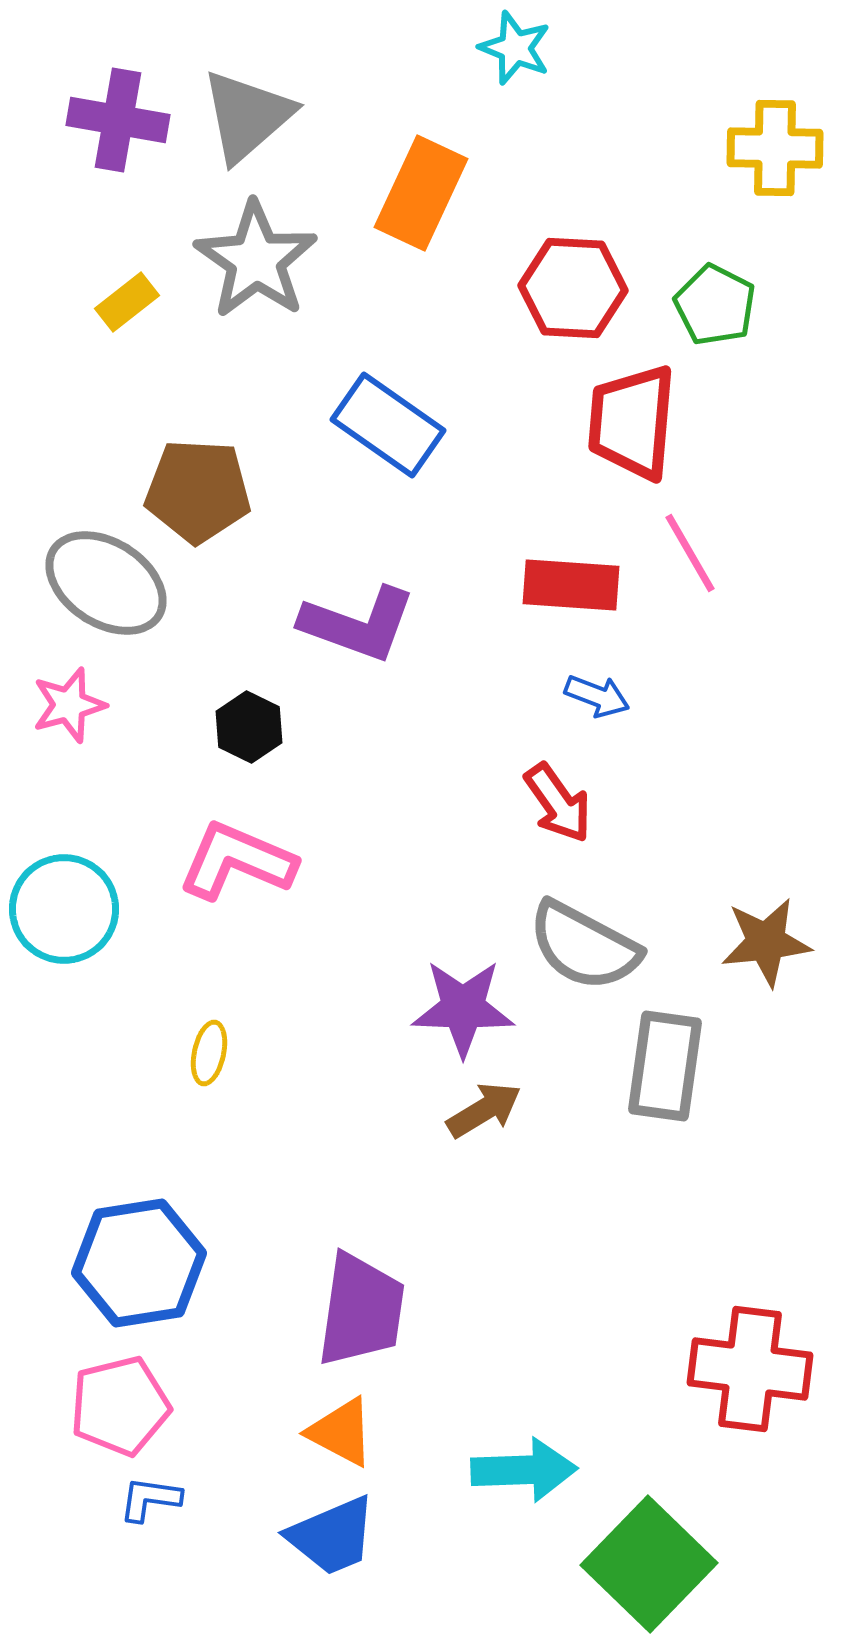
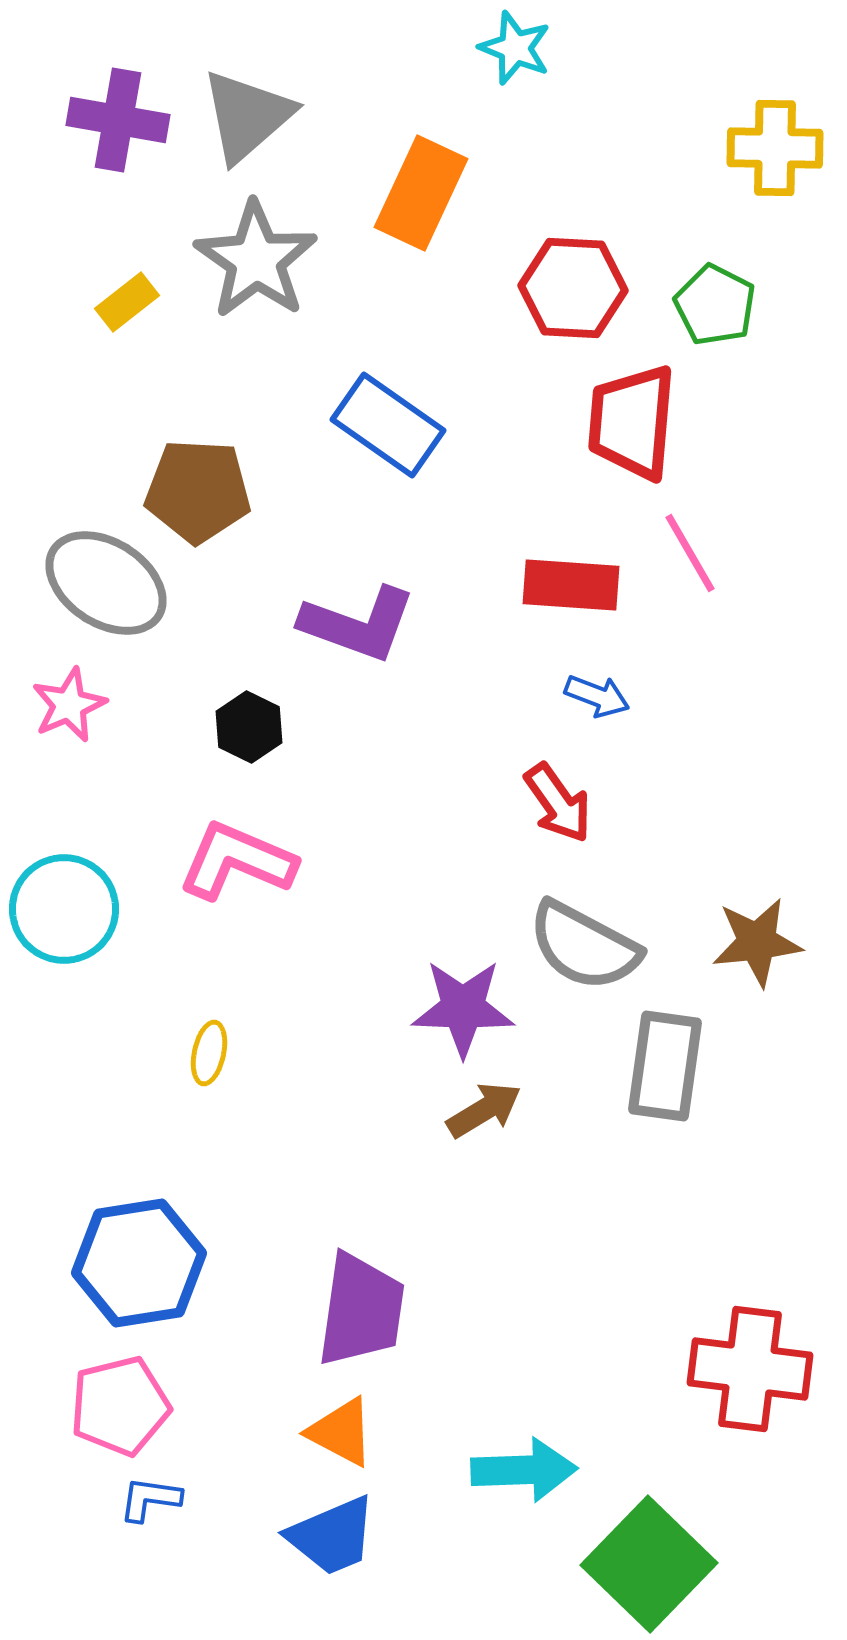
pink star: rotated 8 degrees counterclockwise
brown star: moved 9 px left
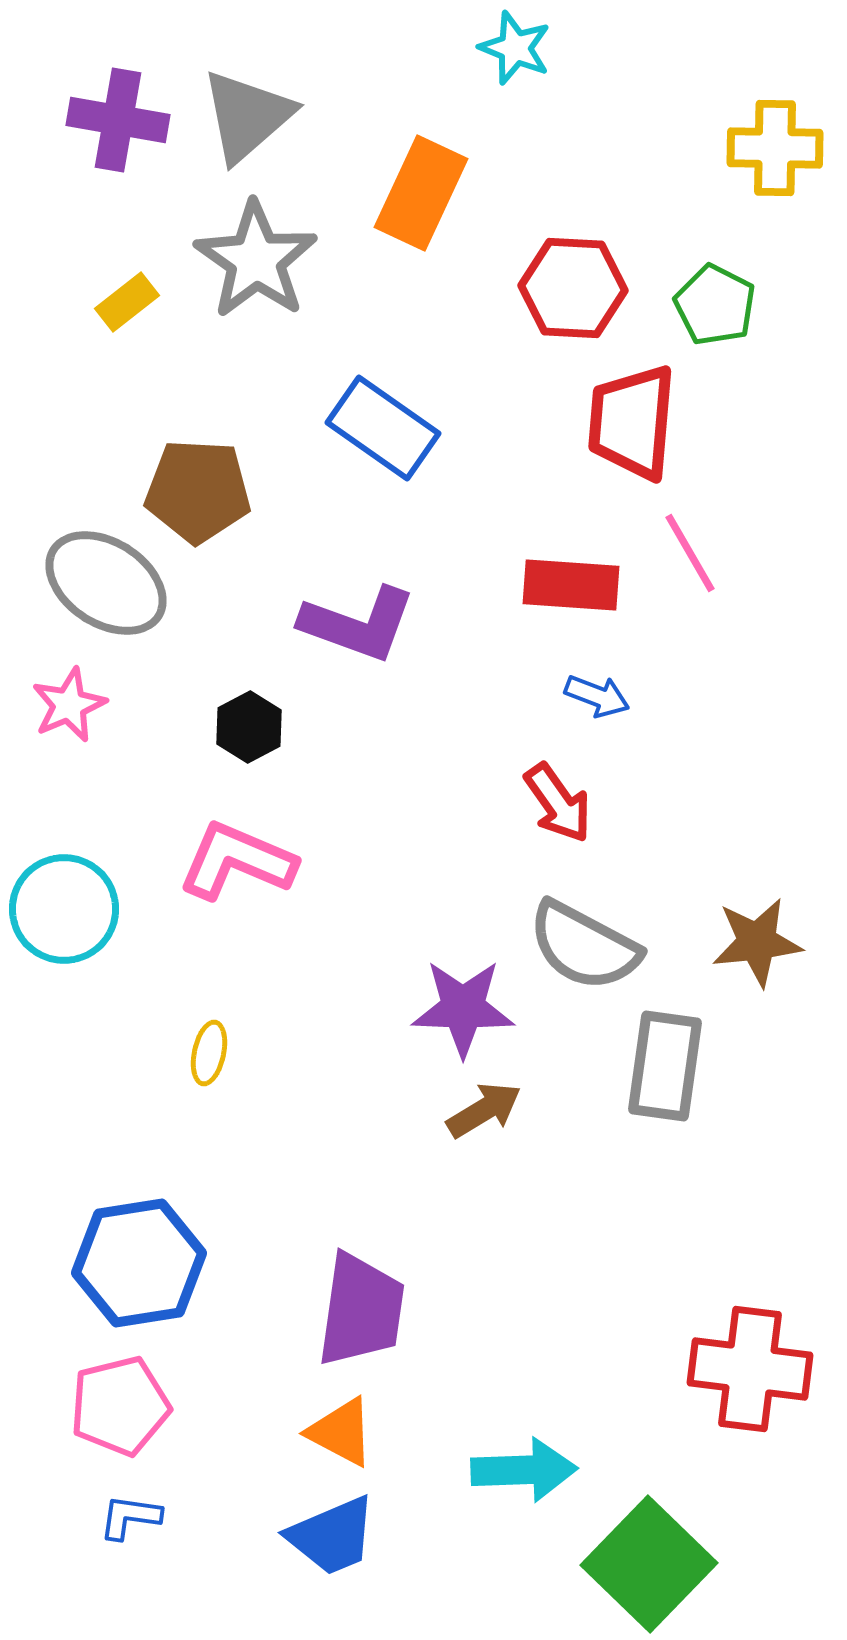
blue rectangle: moved 5 px left, 3 px down
black hexagon: rotated 6 degrees clockwise
blue L-shape: moved 20 px left, 18 px down
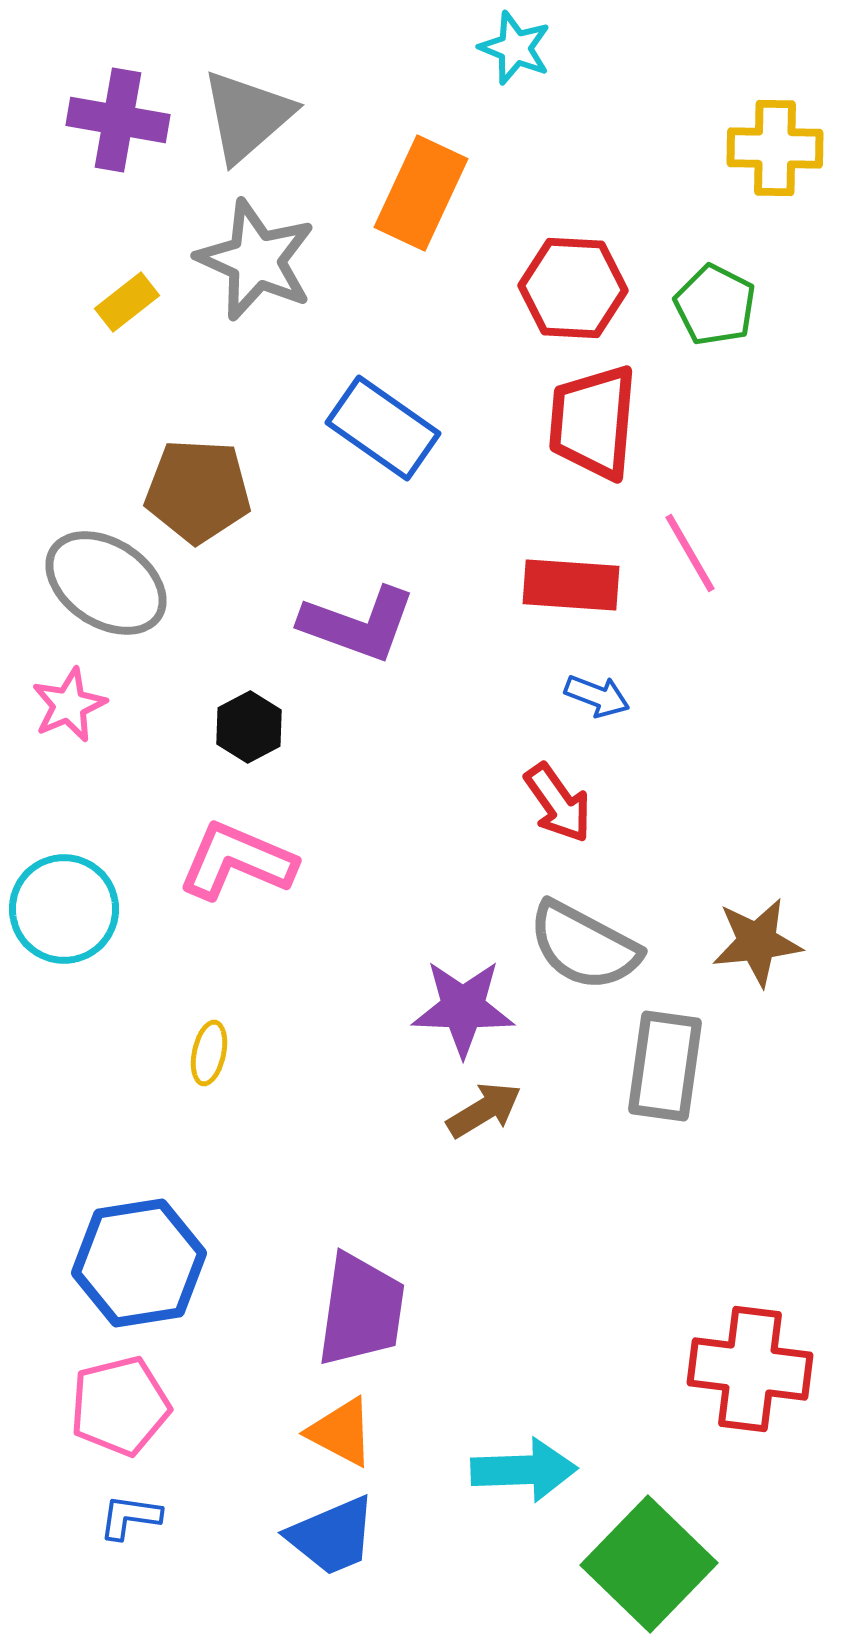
gray star: rotated 11 degrees counterclockwise
red trapezoid: moved 39 px left
